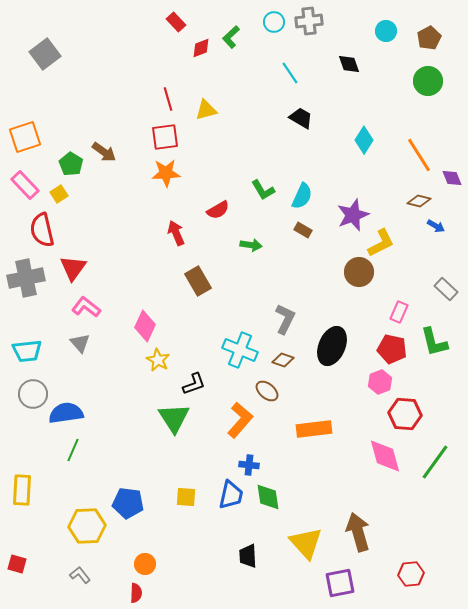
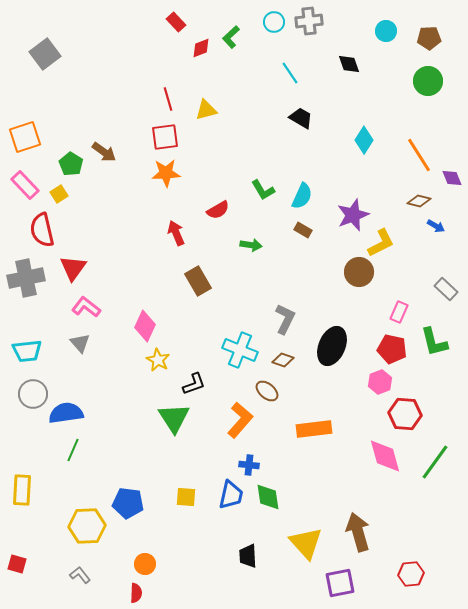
brown pentagon at (429, 38): rotated 25 degrees clockwise
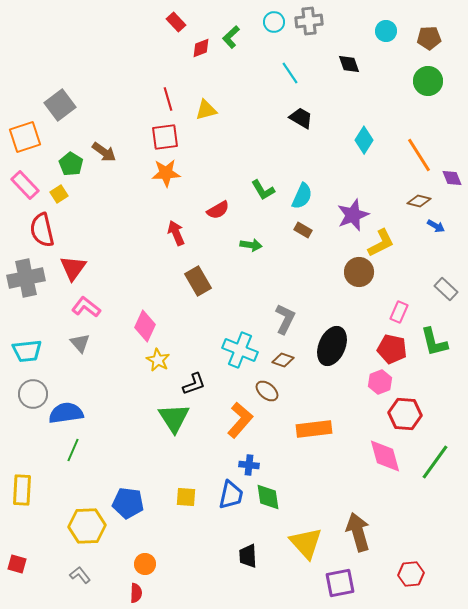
gray square at (45, 54): moved 15 px right, 51 px down
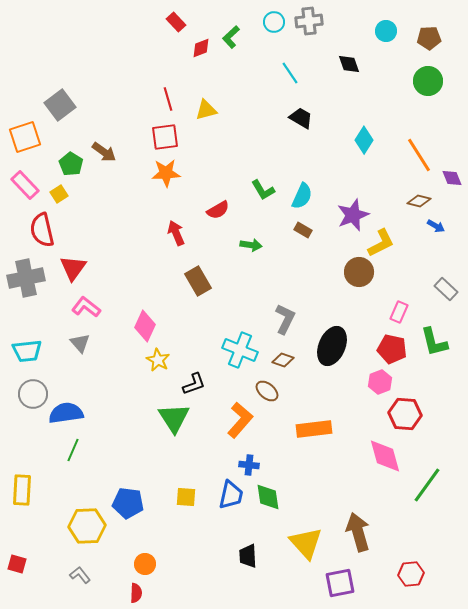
green line at (435, 462): moved 8 px left, 23 px down
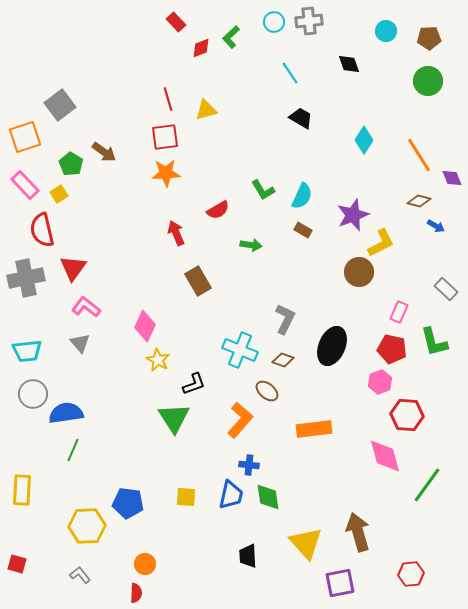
red hexagon at (405, 414): moved 2 px right, 1 px down
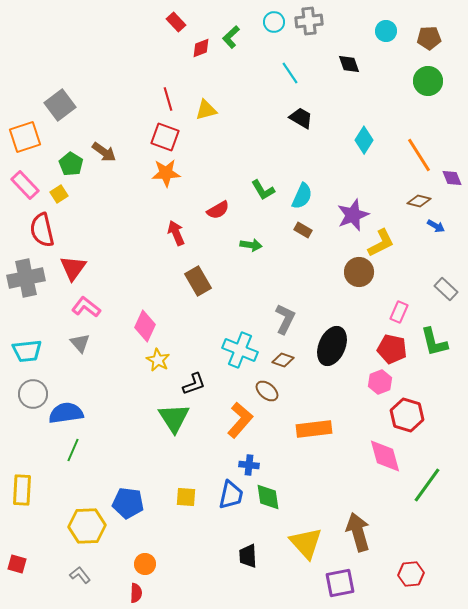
red square at (165, 137): rotated 28 degrees clockwise
red hexagon at (407, 415): rotated 12 degrees clockwise
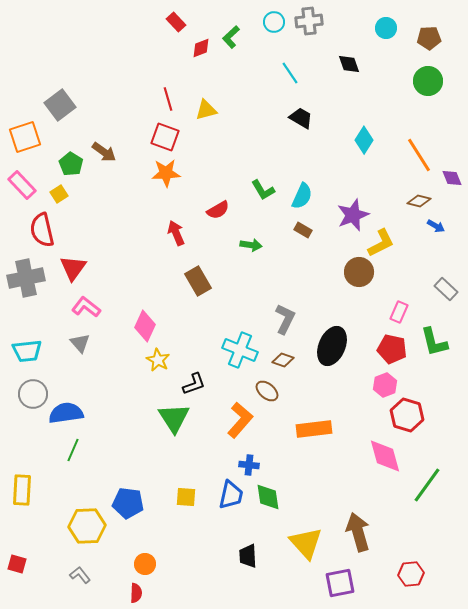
cyan circle at (386, 31): moved 3 px up
pink rectangle at (25, 185): moved 3 px left
pink hexagon at (380, 382): moved 5 px right, 3 px down
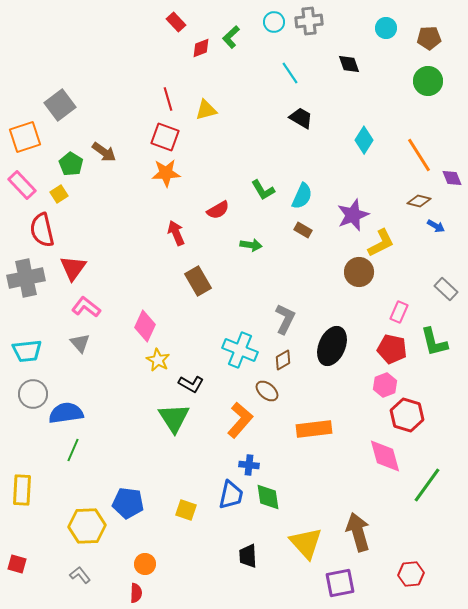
brown diamond at (283, 360): rotated 50 degrees counterclockwise
black L-shape at (194, 384): moved 3 px left; rotated 50 degrees clockwise
yellow square at (186, 497): moved 13 px down; rotated 15 degrees clockwise
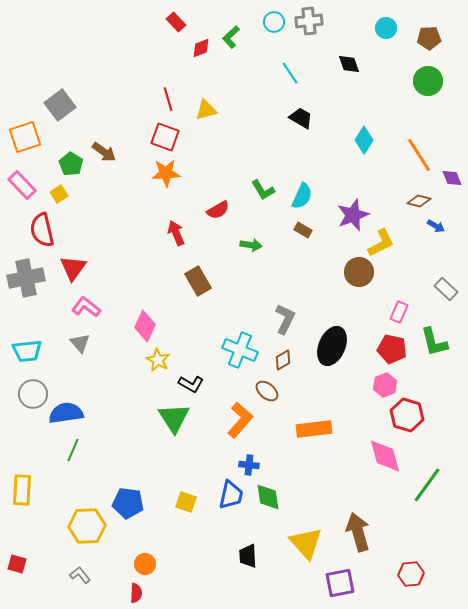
yellow square at (186, 510): moved 8 px up
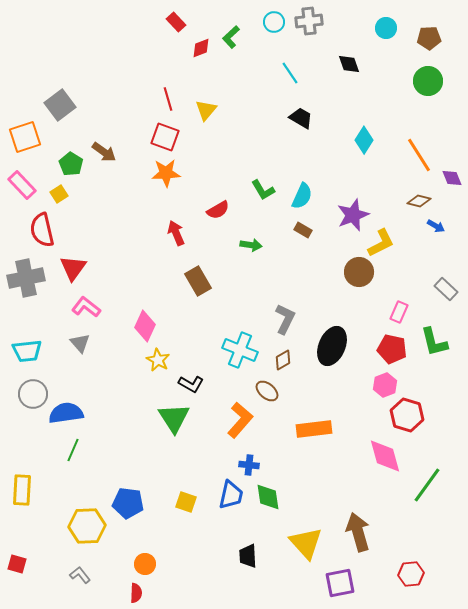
yellow triangle at (206, 110): rotated 35 degrees counterclockwise
